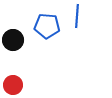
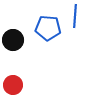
blue line: moved 2 px left
blue pentagon: moved 1 px right, 2 px down
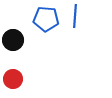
blue pentagon: moved 2 px left, 9 px up
red circle: moved 6 px up
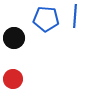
black circle: moved 1 px right, 2 px up
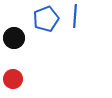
blue pentagon: rotated 25 degrees counterclockwise
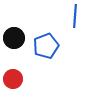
blue pentagon: moved 27 px down
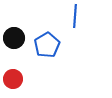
blue pentagon: moved 1 px right, 1 px up; rotated 10 degrees counterclockwise
